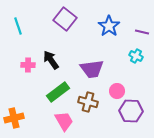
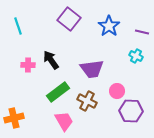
purple square: moved 4 px right
brown cross: moved 1 px left, 1 px up; rotated 12 degrees clockwise
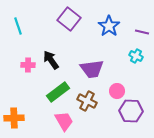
orange cross: rotated 12 degrees clockwise
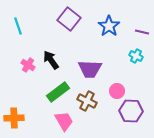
pink cross: rotated 32 degrees clockwise
purple trapezoid: moved 2 px left; rotated 10 degrees clockwise
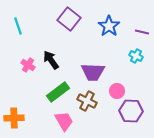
purple trapezoid: moved 3 px right, 3 px down
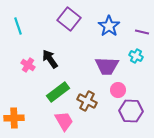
black arrow: moved 1 px left, 1 px up
purple trapezoid: moved 14 px right, 6 px up
pink circle: moved 1 px right, 1 px up
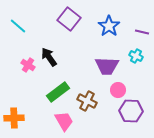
cyan line: rotated 30 degrees counterclockwise
black arrow: moved 1 px left, 2 px up
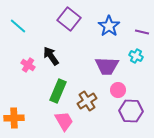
black arrow: moved 2 px right, 1 px up
green rectangle: moved 1 px up; rotated 30 degrees counterclockwise
brown cross: rotated 30 degrees clockwise
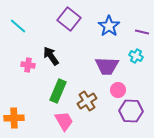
pink cross: rotated 24 degrees counterclockwise
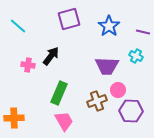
purple square: rotated 35 degrees clockwise
purple line: moved 1 px right
black arrow: rotated 72 degrees clockwise
green rectangle: moved 1 px right, 2 px down
brown cross: moved 10 px right; rotated 12 degrees clockwise
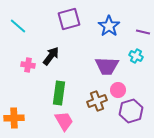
green rectangle: rotated 15 degrees counterclockwise
purple hexagon: rotated 20 degrees counterclockwise
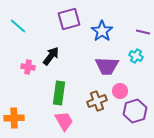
blue star: moved 7 px left, 5 px down
pink cross: moved 2 px down
pink circle: moved 2 px right, 1 px down
purple hexagon: moved 4 px right
